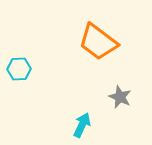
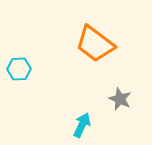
orange trapezoid: moved 3 px left, 2 px down
gray star: moved 2 px down
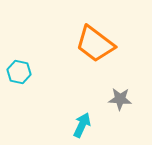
cyan hexagon: moved 3 px down; rotated 15 degrees clockwise
gray star: rotated 20 degrees counterclockwise
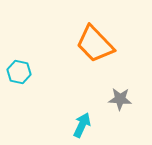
orange trapezoid: rotated 9 degrees clockwise
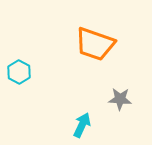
orange trapezoid: rotated 27 degrees counterclockwise
cyan hexagon: rotated 15 degrees clockwise
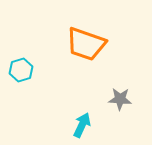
orange trapezoid: moved 9 px left
cyan hexagon: moved 2 px right, 2 px up; rotated 15 degrees clockwise
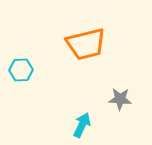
orange trapezoid: rotated 33 degrees counterclockwise
cyan hexagon: rotated 15 degrees clockwise
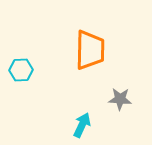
orange trapezoid: moved 4 px right, 6 px down; rotated 75 degrees counterclockwise
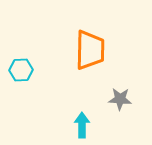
cyan arrow: rotated 25 degrees counterclockwise
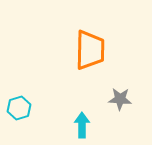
cyan hexagon: moved 2 px left, 38 px down; rotated 15 degrees counterclockwise
